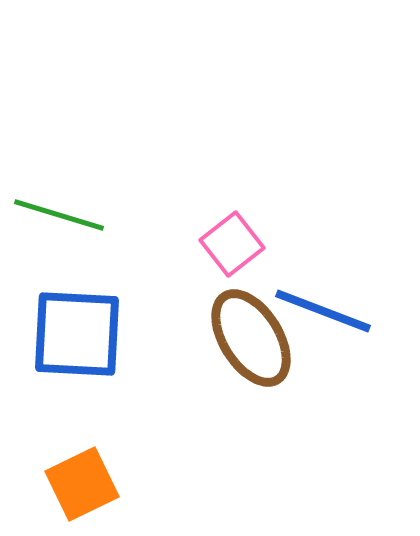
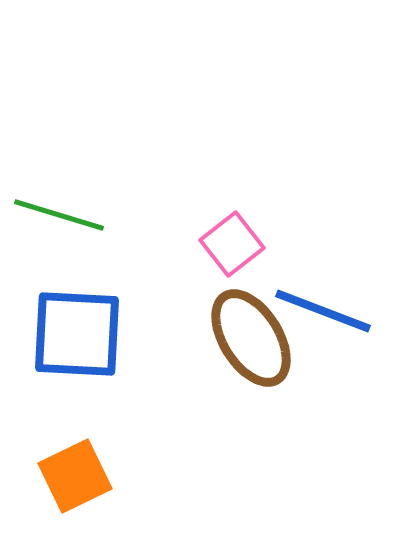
orange square: moved 7 px left, 8 px up
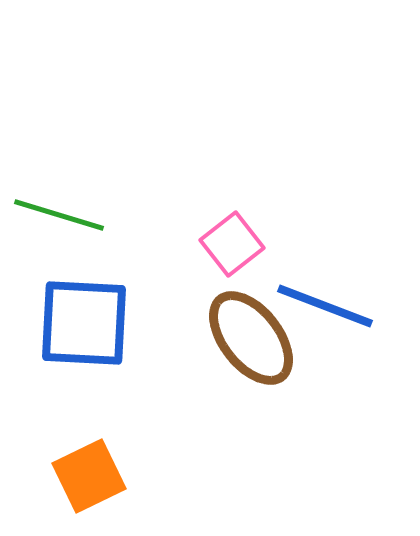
blue line: moved 2 px right, 5 px up
blue square: moved 7 px right, 11 px up
brown ellipse: rotated 6 degrees counterclockwise
orange square: moved 14 px right
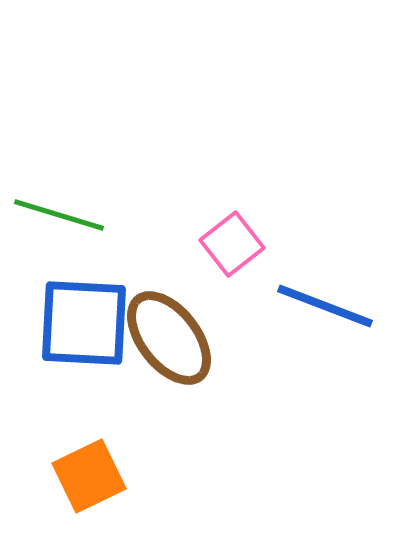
brown ellipse: moved 82 px left
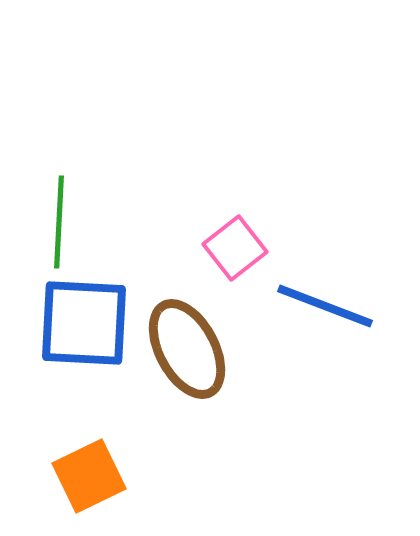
green line: moved 7 px down; rotated 76 degrees clockwise
pink square: moved 3 px right, 4 px down
brown ellipse: moved 18 px right, 11 px down; rotated 10 degrees clockwise
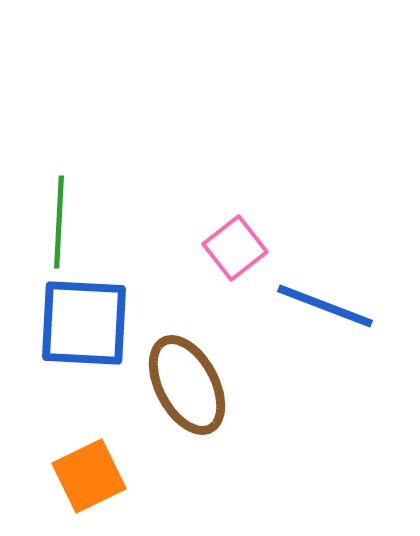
brown ellipse: moved 36 px down
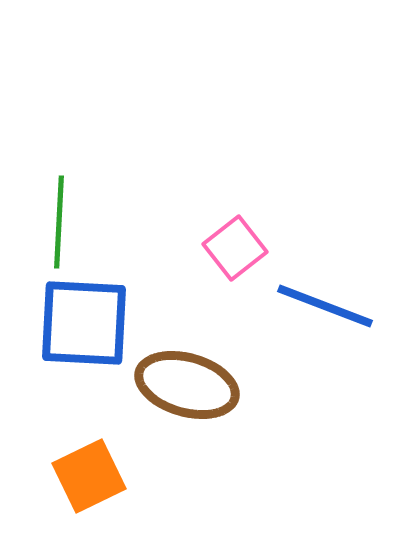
brown ellipse: rotated 46 degrees counterclockwise
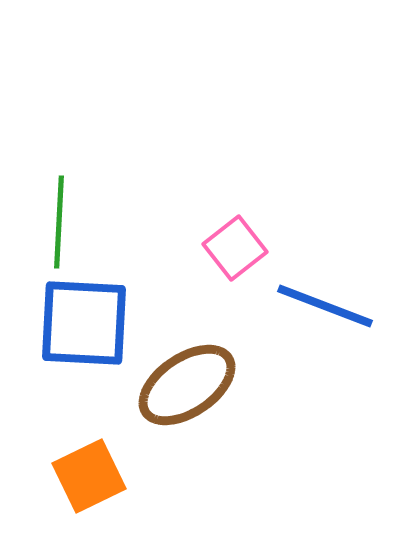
brown ellipse: rotated 50 degrees counterclockwise
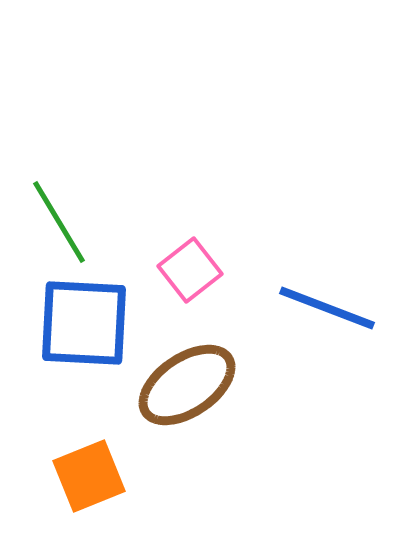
green line: rotated 34 degrees counterclockwise
pink square: moved 45 px left, 22 px down
blue line: moved 2 px right, 2 px down
orange square: rotated 4 degrees clockwise
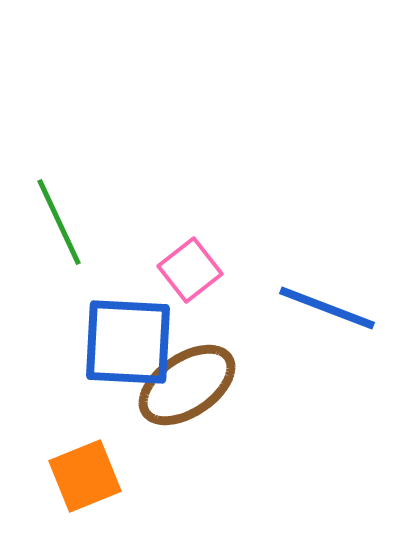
green line: rotated 6 degrees clockwise
blue square: moved 44 px right, 19 px down
orange square: moved 4 px left
